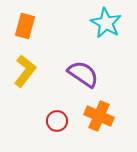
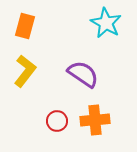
orange cross: moved 4 px left, 4 px down; rotated 28 degrees counterclockwise
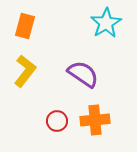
cyan star: rotated 12 degrees clockwise
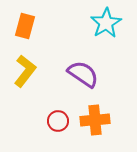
red circle: moved 1 px right
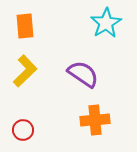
orange rectangle: rotated 20 degrees counterclockwise
yellow L-shape: rotated 8 degrees clockwise
red circle: moved 35 px left, 9 px down
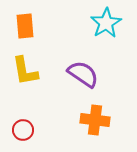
yellow L-shape: rotated 124 degrees clockwise
orange cross: rotated 12 degrees clockwise
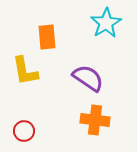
orange rectangle: moved 22 px right, 11 px down
purple semicircle: moved 5 px right, 4 px down
red circle: moved 1 px right, 1 px down
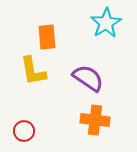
yellow L-shape: moved 8 px right
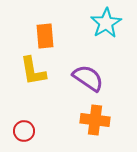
orange rectangle: moved 2 px left, 1 px up
